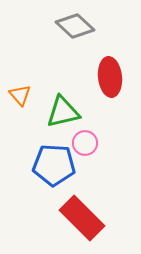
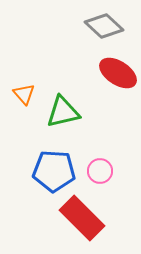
gray diamond: moved 29 px right
red ellipse: moved 8 px right, 4 px up; rotated 51 degrees counterclockwise
orange triangle: moved 4 px right, 1 px up
pink circle: moved 15 px right, 28 px down
blue pentagon: moved 6 px down
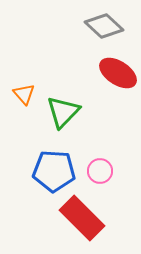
green triangle: rotated 33 degrees counterclockwise
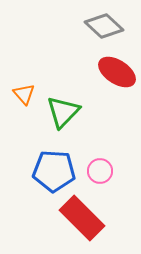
red ellipse: moved 1 px left, 1 px up
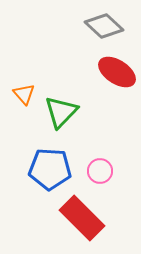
green triangle: moved 2 px left
blue pentagon: moved 4 px left, 2 px up
